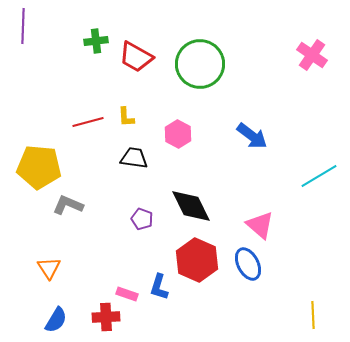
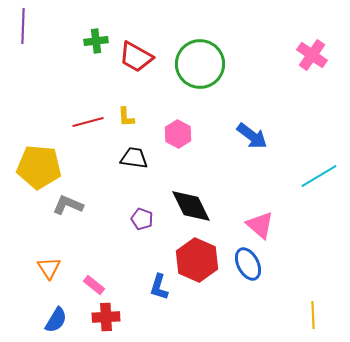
pink rectangle: moved 33 px left, 9 px up; rotated 20 degrees clockwise
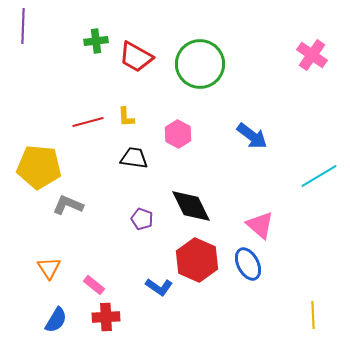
blue L-shape: rotated 72 degrees counterclockwise
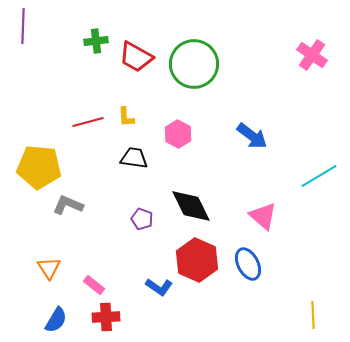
green circle: moved 6 px left
pink triangle: moved 3 px right, 9 px up
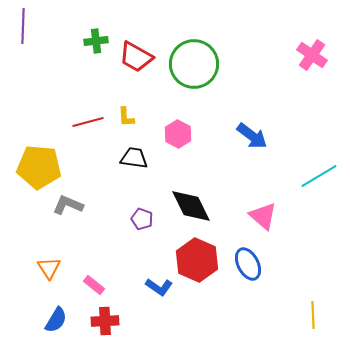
red cross: moved 1 px left, 4 px down
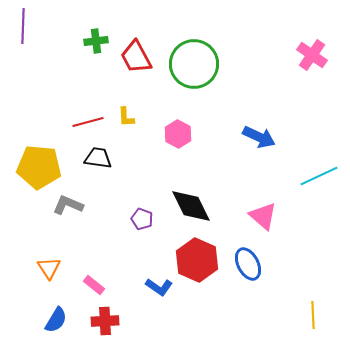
red trapezoid: rotated 33 degrees clockwise
blue arrow: moved 7 px right, 1 px down; rotated 12 degrees counterclockwise
black trapezoid: moved 36 px left
cyan line: rotated 6 degrees clockwise
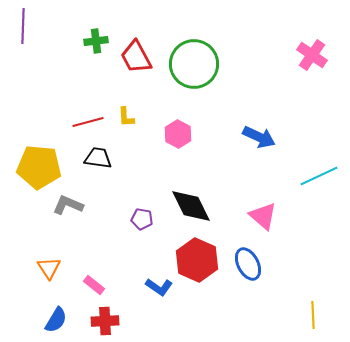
purple pentagon: rotated 10 degrees counterclockwise
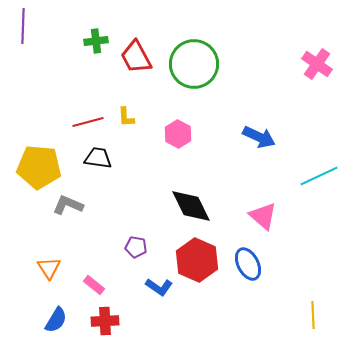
pink cross: moved 5 px right, 9 px down
purple pentagon: moved 6 px left, 28 px down
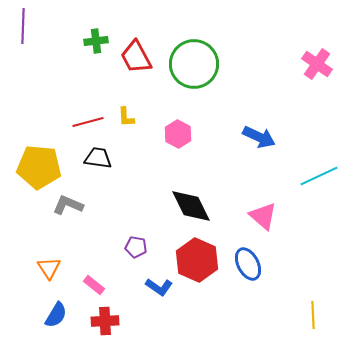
blue semicircle: moved 5 px up
